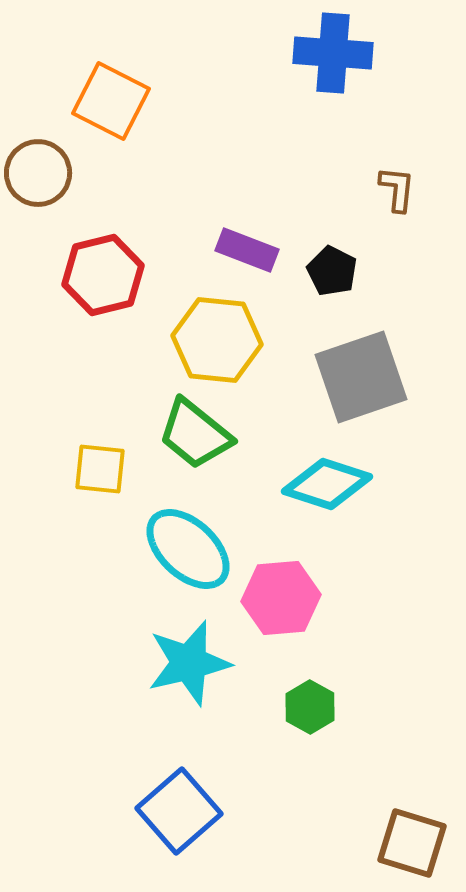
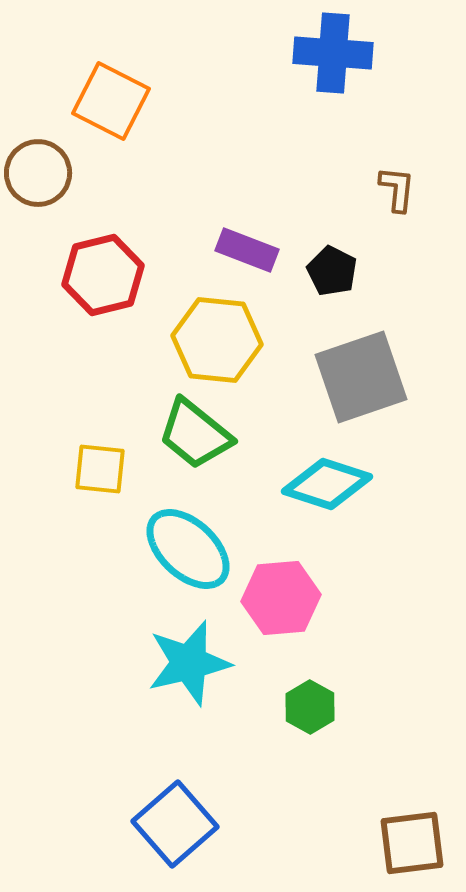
blue square: moved 4 px left, 13 px down
brown square: rotated 24 degrees counterclockwise
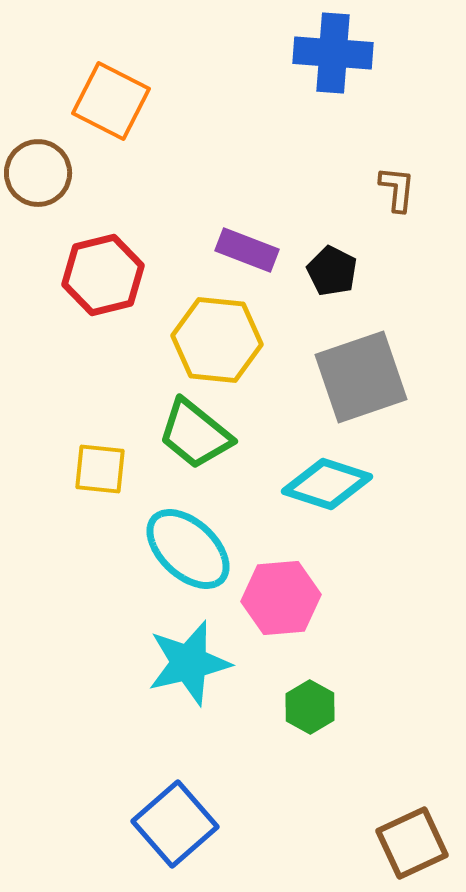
brown square: rotated 18 degrees counterclockwise
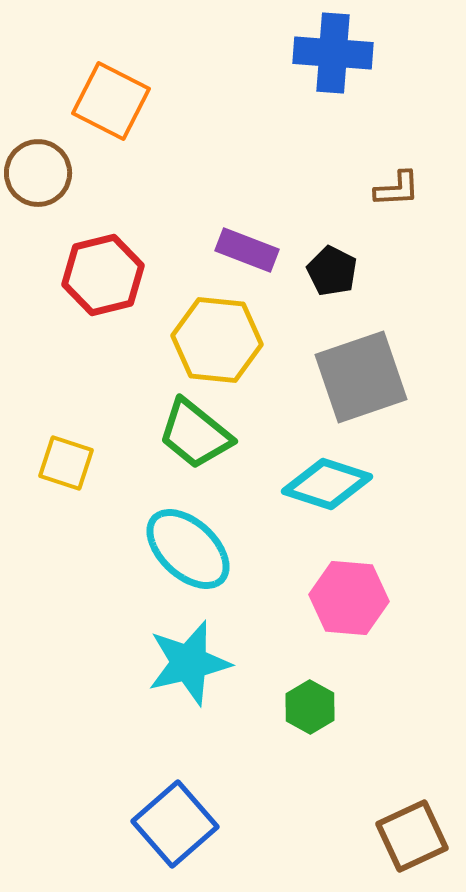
brown L-shape: rotated 81 degrees clockwise
yellow square: moved 34 px left, 6 px up; rotated 12 degrees clockwise
pink hexagon: moved 68 px right; rotated 10 degrees clockwise
brown square: moved 7 px up
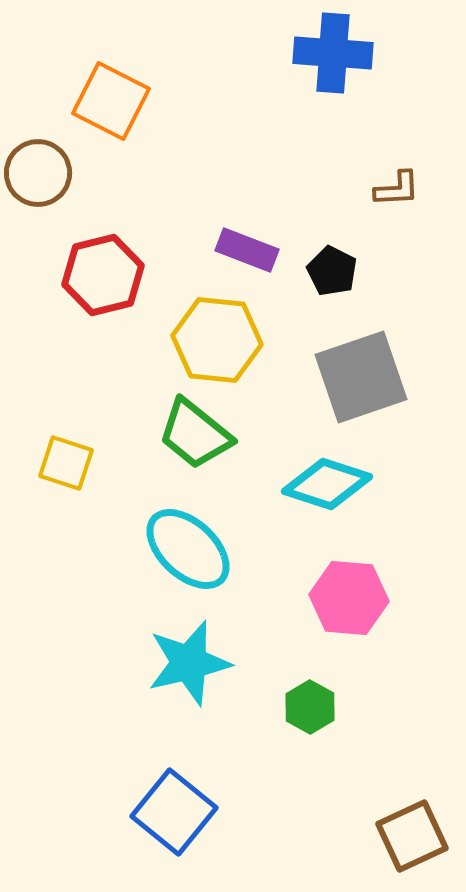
blue square: moved 1 px left, 12 px up; rotated 10 degrees counterclockwise
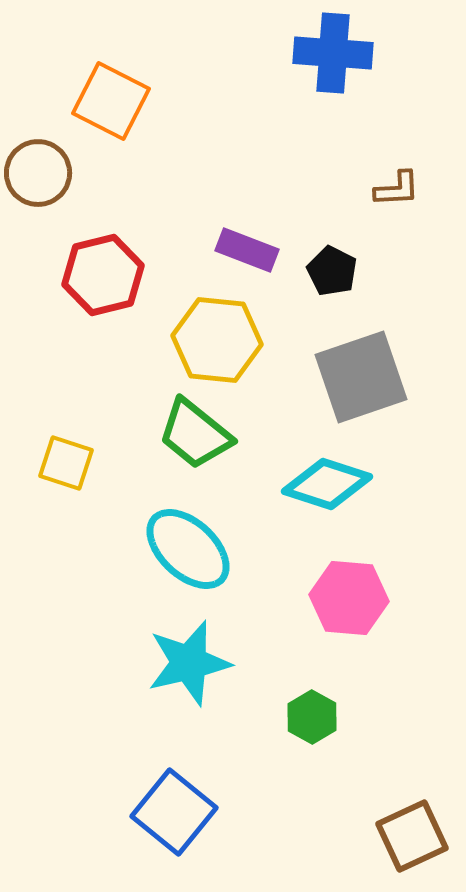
green hexagon: moved 2 px right, 10 px down
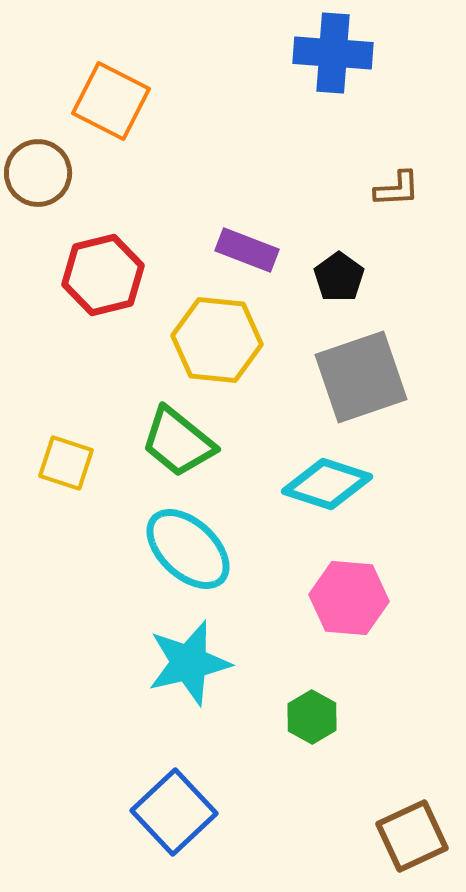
black pentagon: moved 7 px right, 6 px down; rotated 9 degrees clockwise
green trapezoid: moved 17 px left, 8 px down
blue square: rotated 8 degrees clockwise
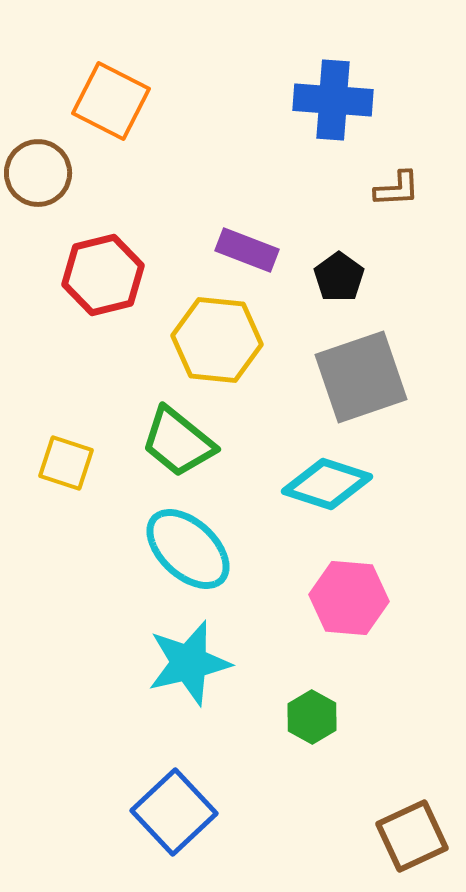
blue cross: moved 47 px down
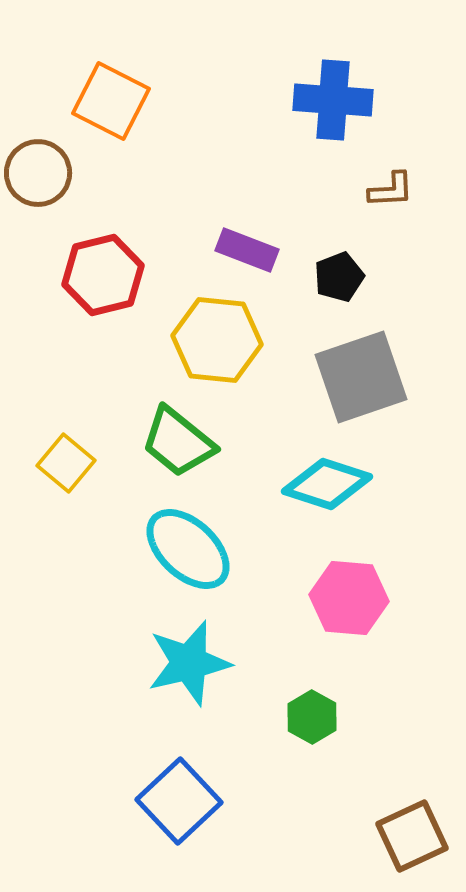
brown L-shape: moved 6 px left, 1 px down
black pentagon: rotated 15 degrees clockwise
yellow square: rotated 22 degrees clockwise
blue square: moved 5 px right, 11 px up
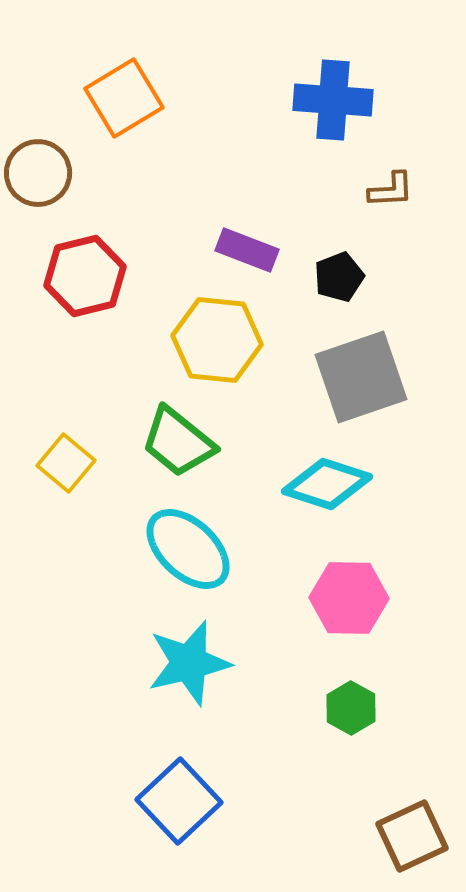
orange square: moved 13 px right, 3 px up; rotated 32 degrees clockwise
red hexagon: moved 18 px left, 1 px down
pink hexagon: rotated 4 degrees counterclockwise
green hexagon: moved 39 px right, 9 px up
